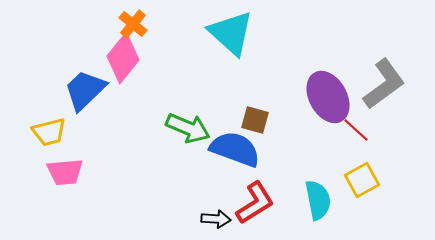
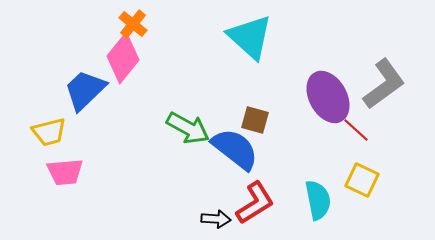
cyan triangle: moved 19 px right, 4 px down
green arrow: rotated 6 degrees clockwise
blue semicircle: rotated 18 degrees clockwise
yellow square: rotated 36 degrees counterclockwise
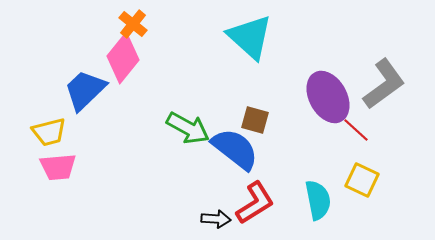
pink trapezoid: moved 7 px left, 5 px up
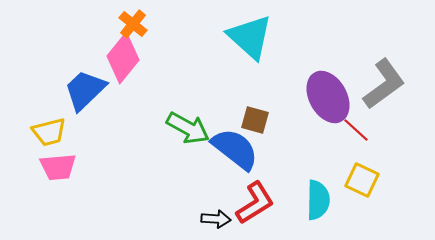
cyan semicircle: rotated 12 degrees clockwise
